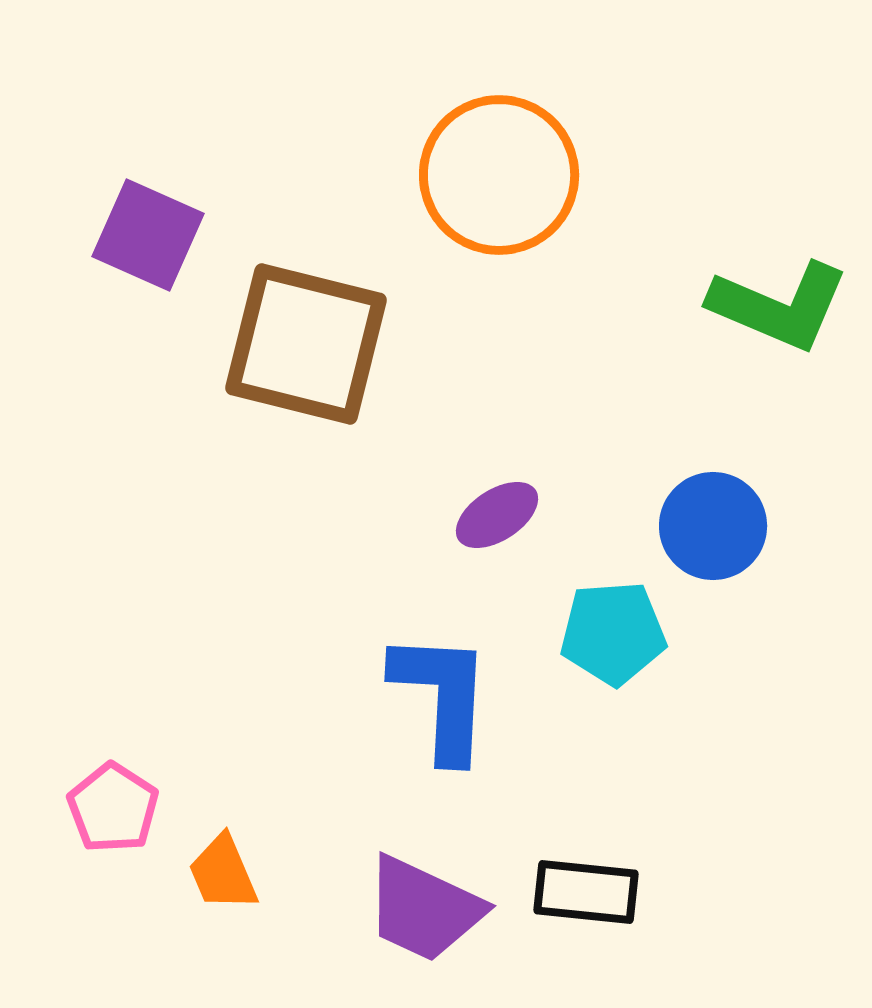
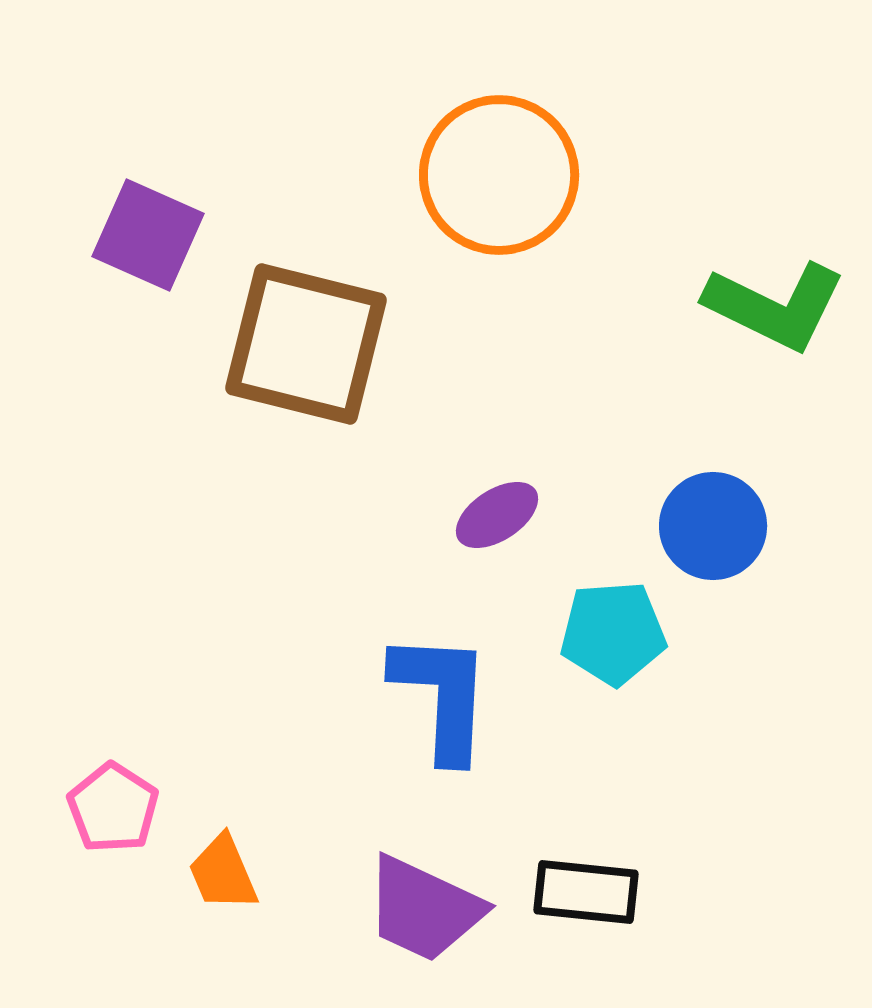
green L-shape: moved 4 px left; rotated 3 degrees clockwise
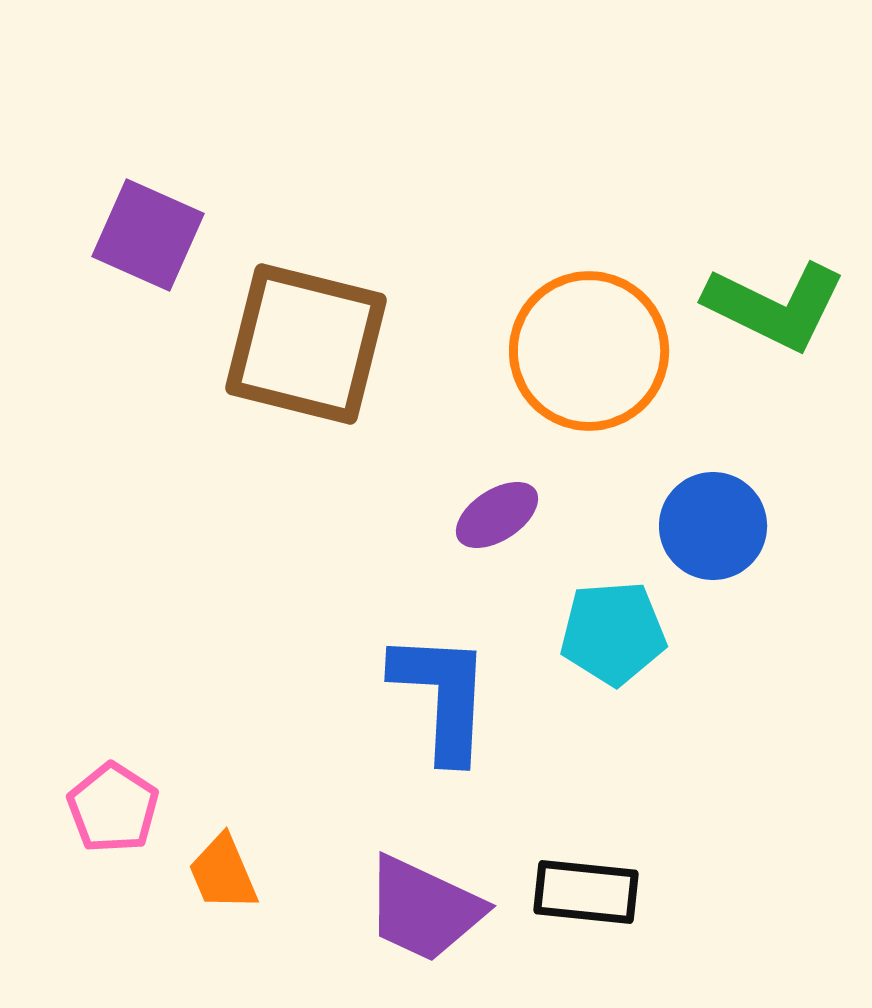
orange circle: moved 90 px right, 176 px down
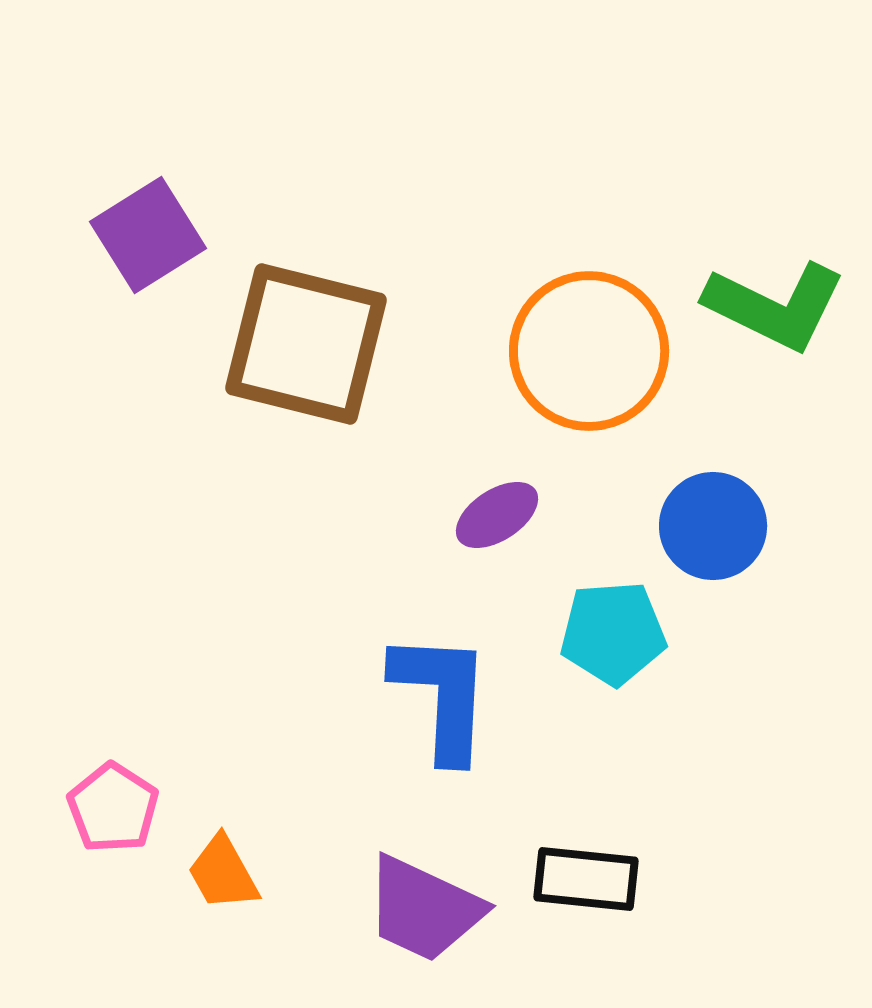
purple square: rotated 34 degrees clockwise
orange trapezoid: rotated 6 degrees counterclockwise
black rectangle: moved 13 px up
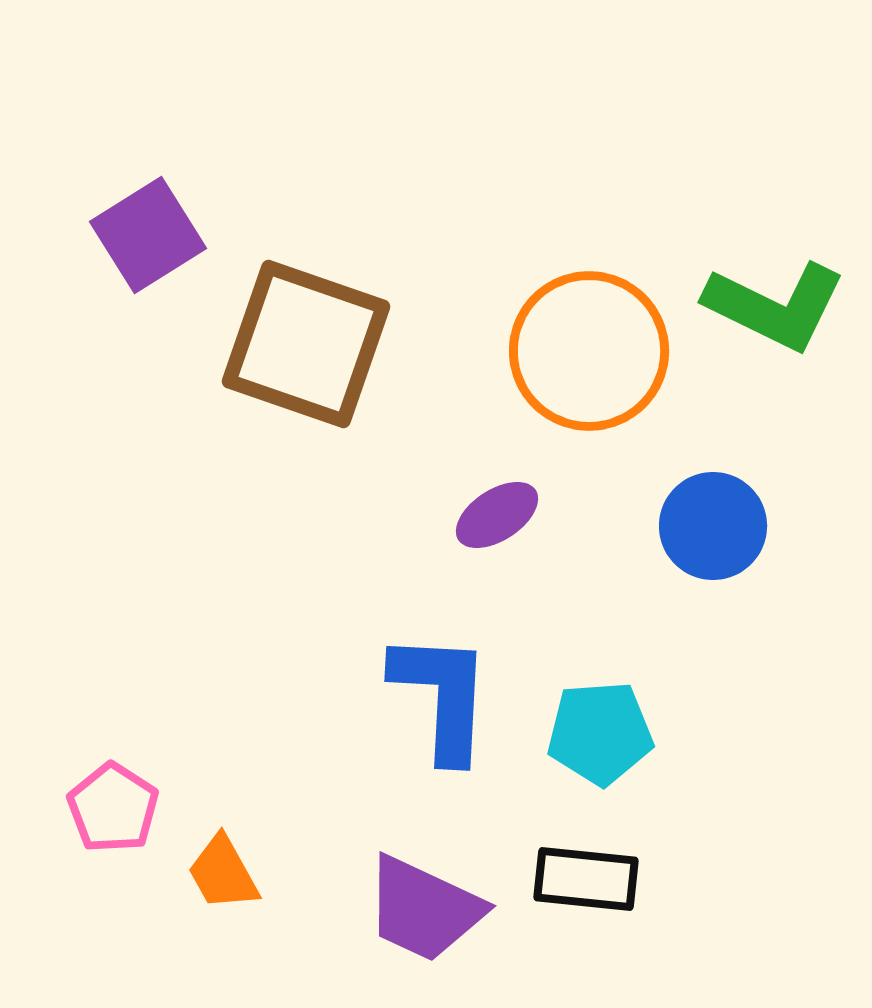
brown square: rotated 5 degrees clockwise
cyan pentagon: moved 13 px left, 100 px down
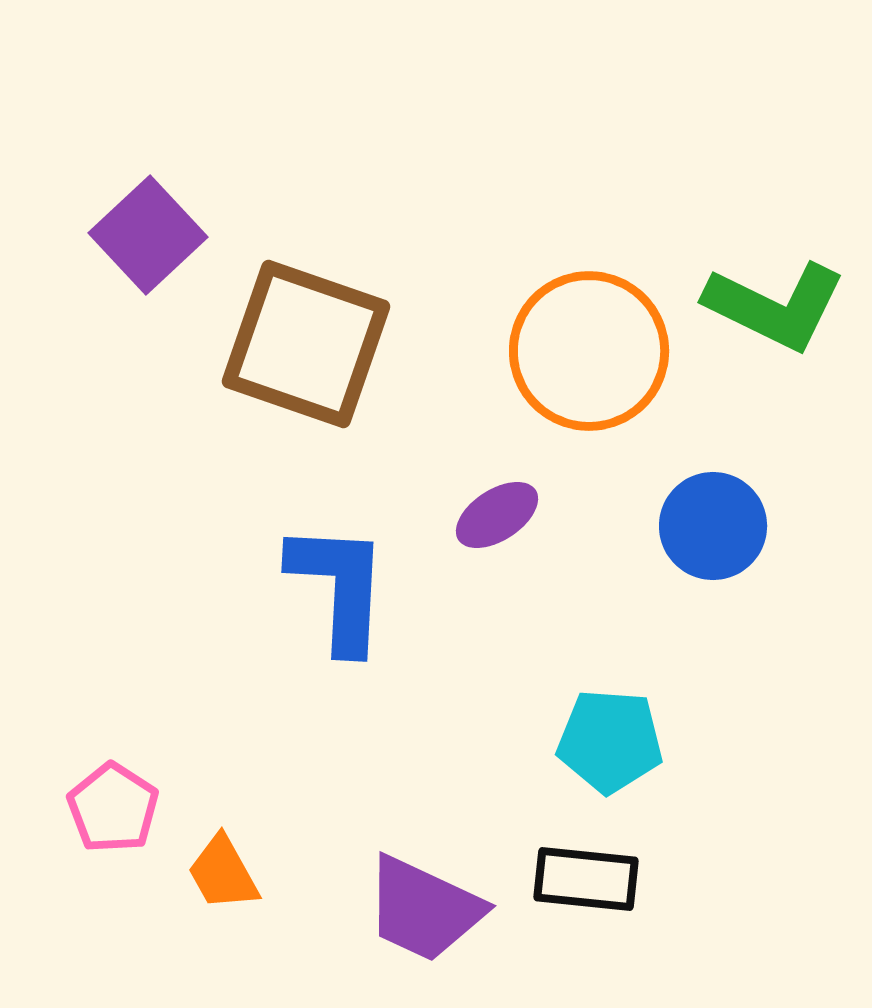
purple square: rotated 11 degrees counterclockwise
blue L-shape: moved 103 px left, 109 px up
cyan pentagon: moved 10 px right, 8 px down; rotated 8 degrees clockwise
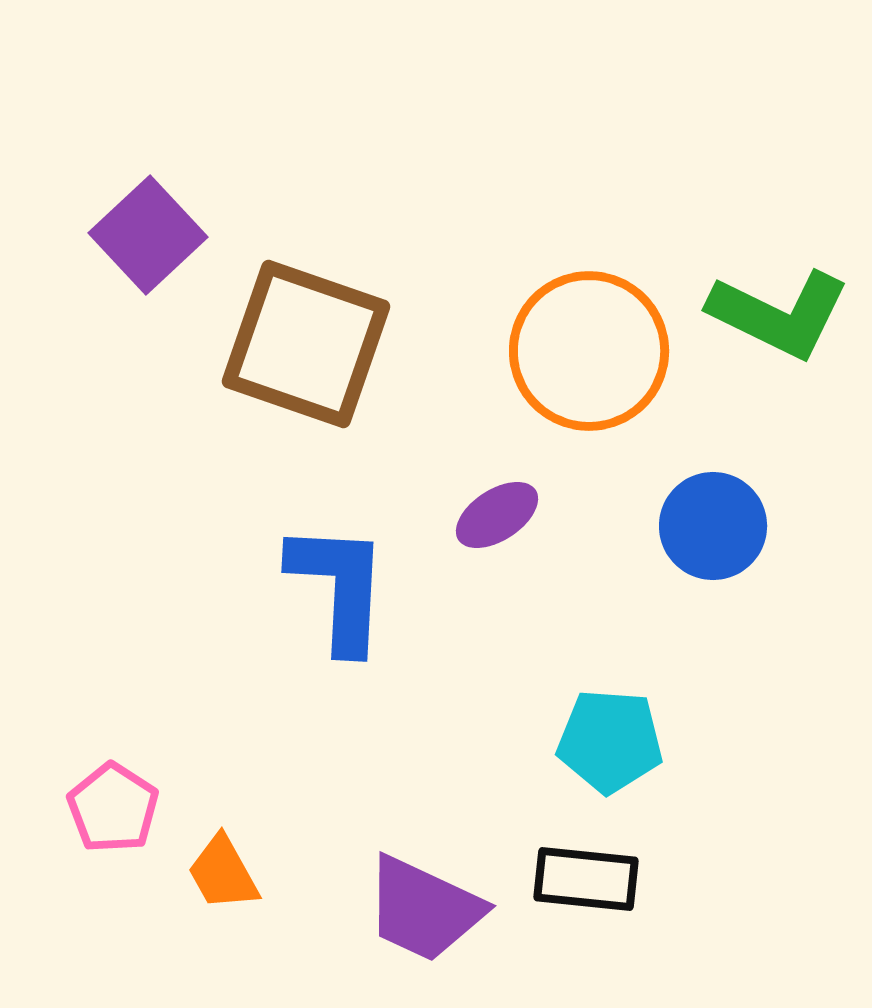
green L-shape: moved 4 px right, 8 px down
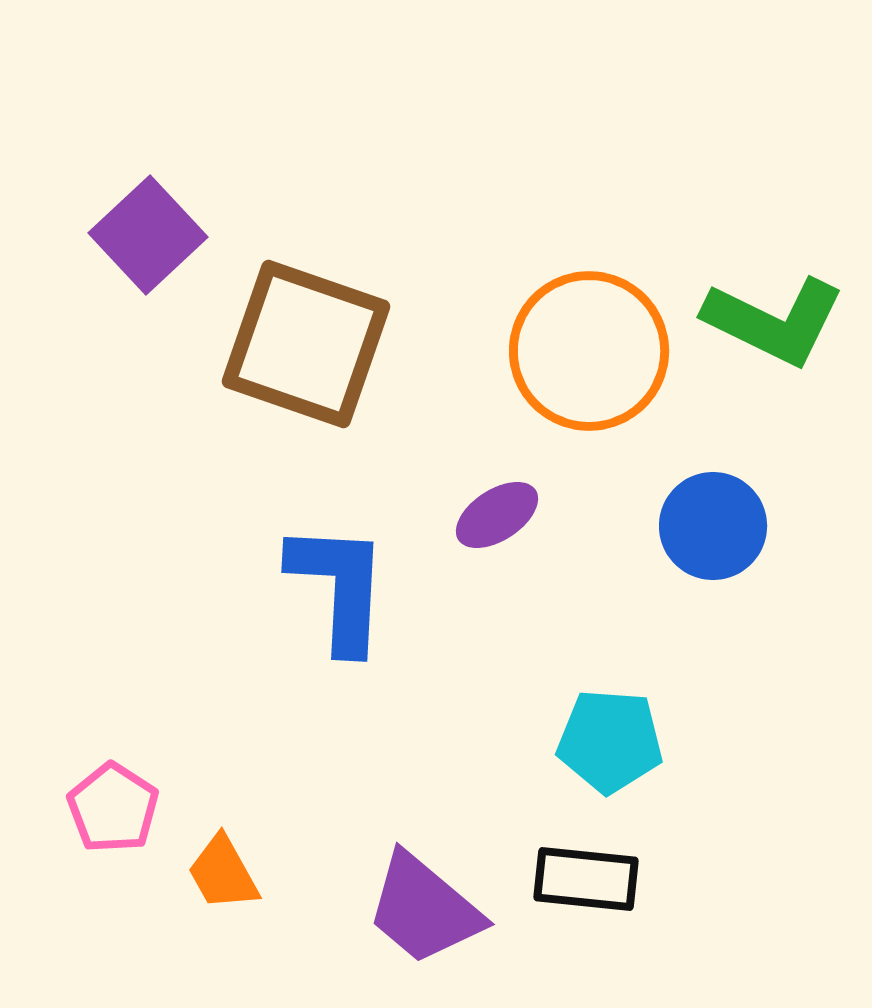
green L-shape: moved 5 px left, 7 px down
purple trapezoid: rotated 15 degrees clockwise
